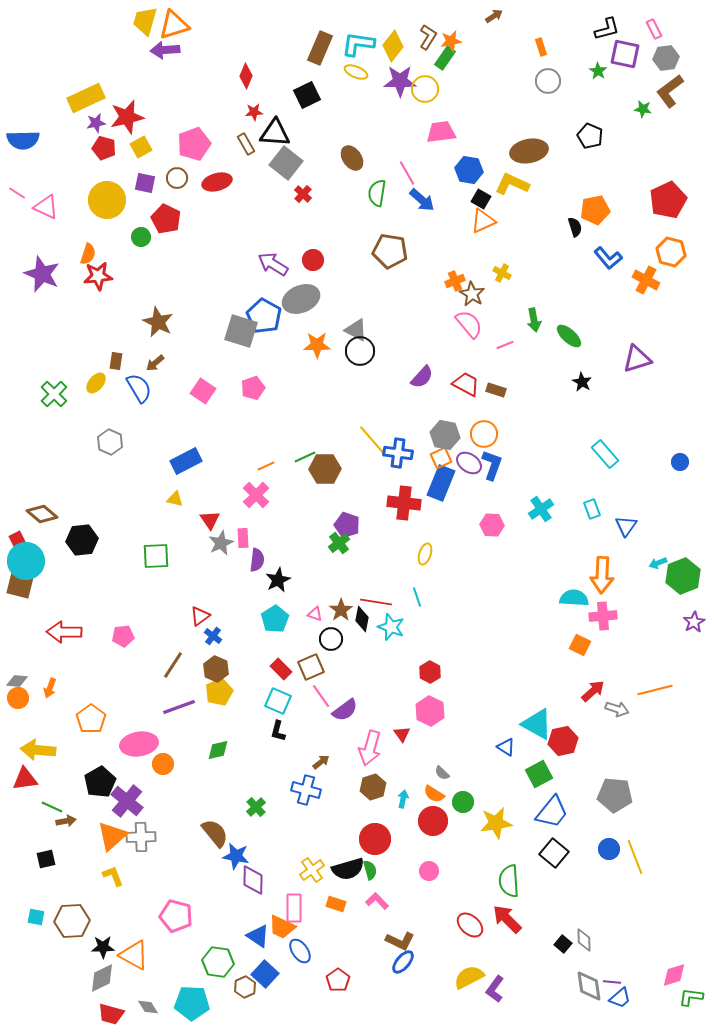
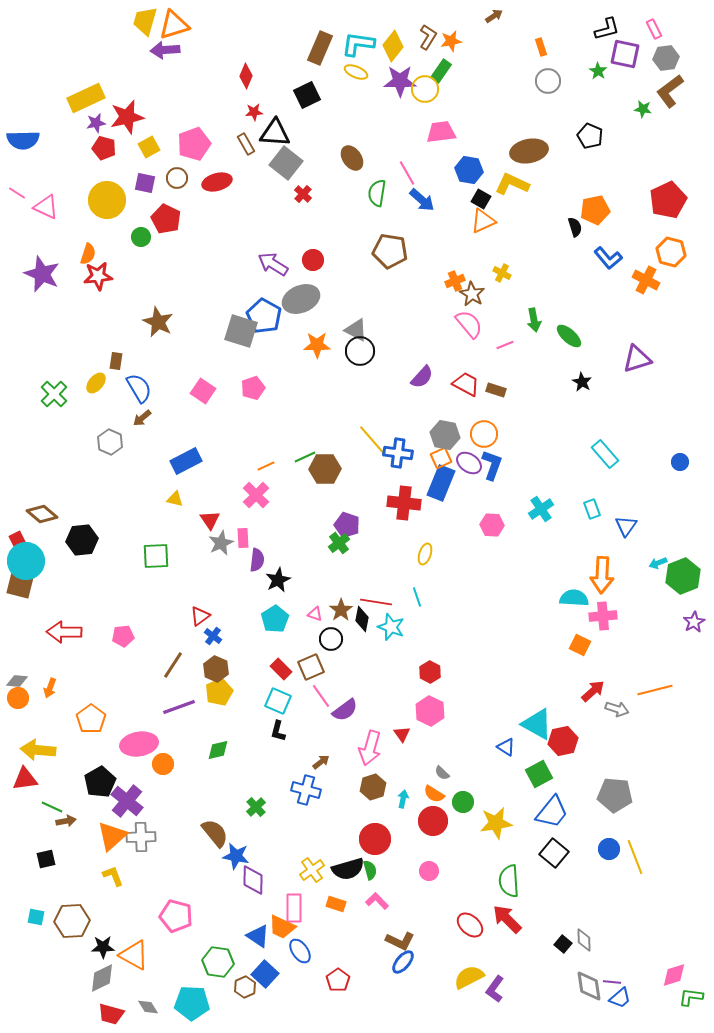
green rectangle at (445, 58): moved 4 px left, 13 px down
yellow square at (141, 147): moved 8 px right
brown arrow at (155, 363): moved 13 px left, 55 px down
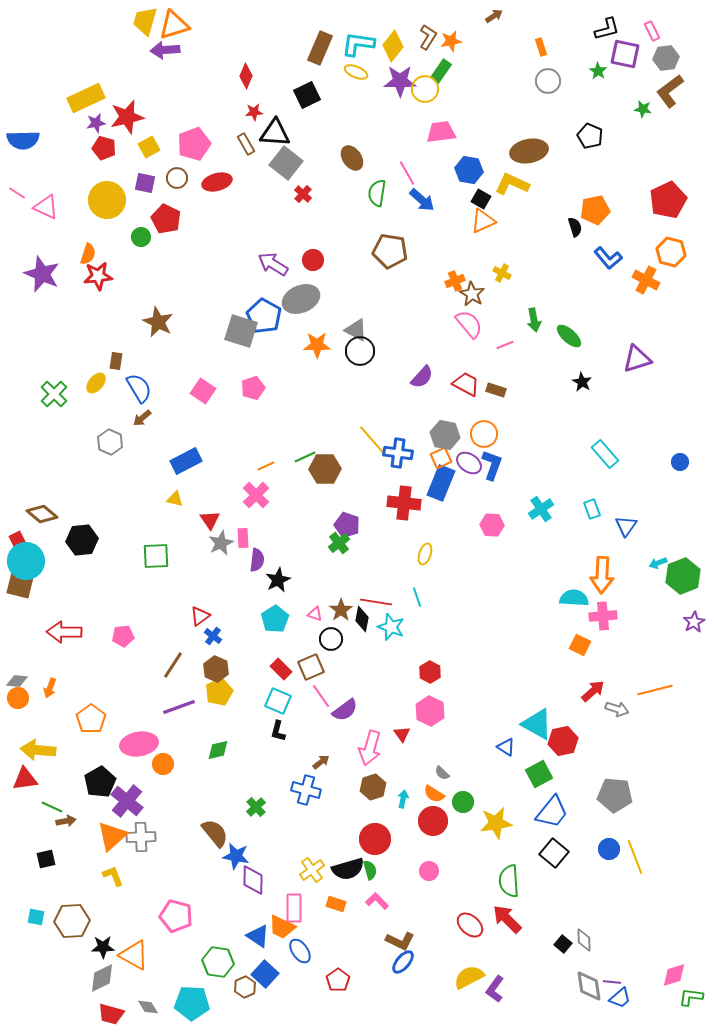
pink rectangle at (654, 29): moved 2 px left, 2 px down
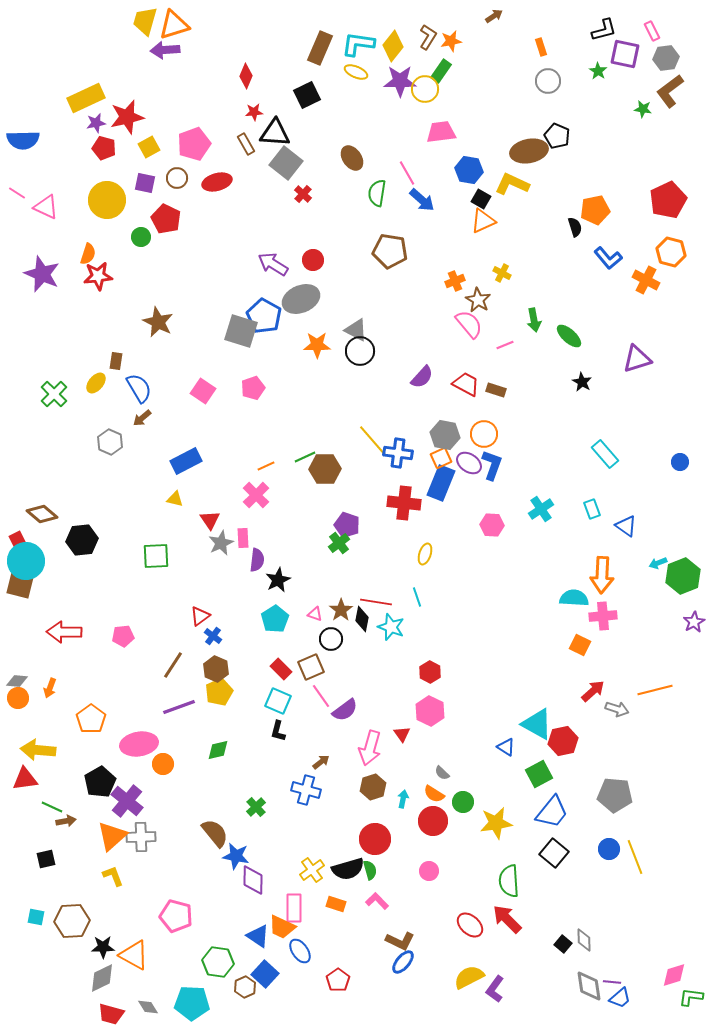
black L-shape at (607, 29): moved 3 px left, 1 px down
black pentagon at (590, 136): moved 33 px left
brown star at (472, 294): moved 6 px right, 6 px down
blue triangle at (626, 526): rotated 30 degrees counterclockwise
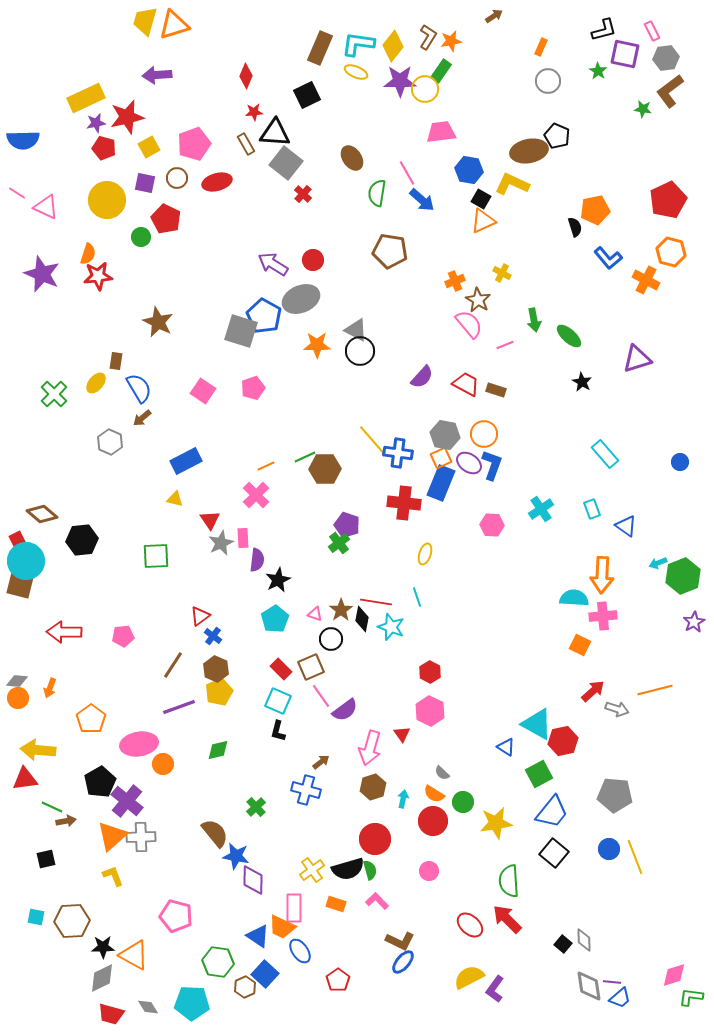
orange rectangle at (541, 47): rotated 42 degrees clockwise
purple arrow at (165, 50): moved 8 px left, 25 px down
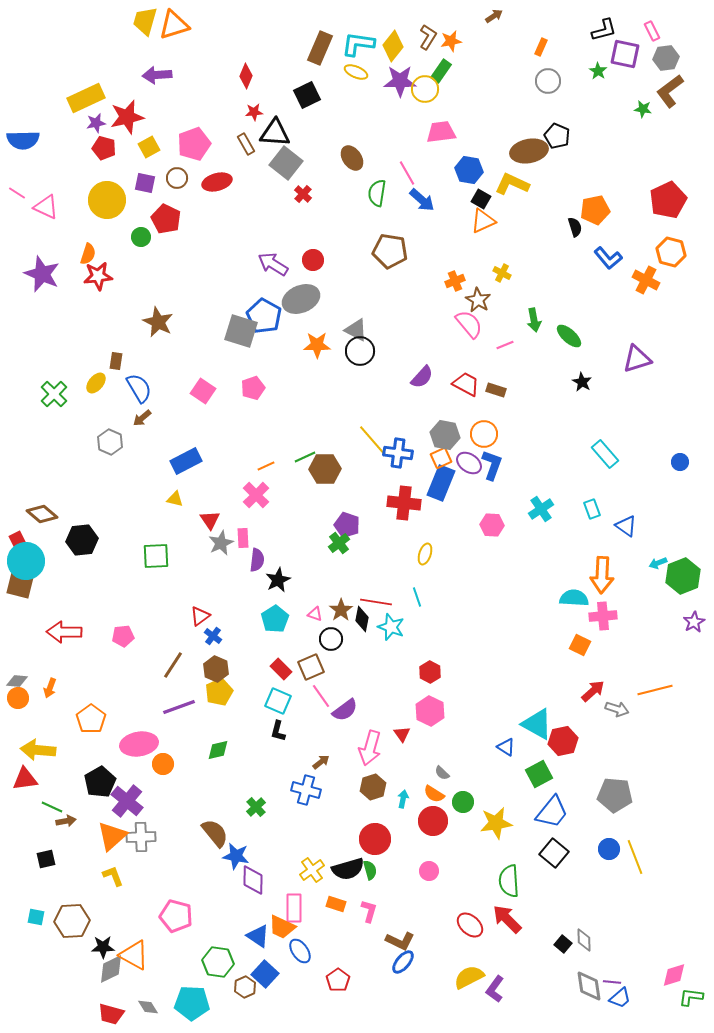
pink L-shape at (377, 901): moved 8 px left, 10 px down; rotated 60 degrees clockwise
gray diamond at (102, 978): moved 9 px right, 9 px up
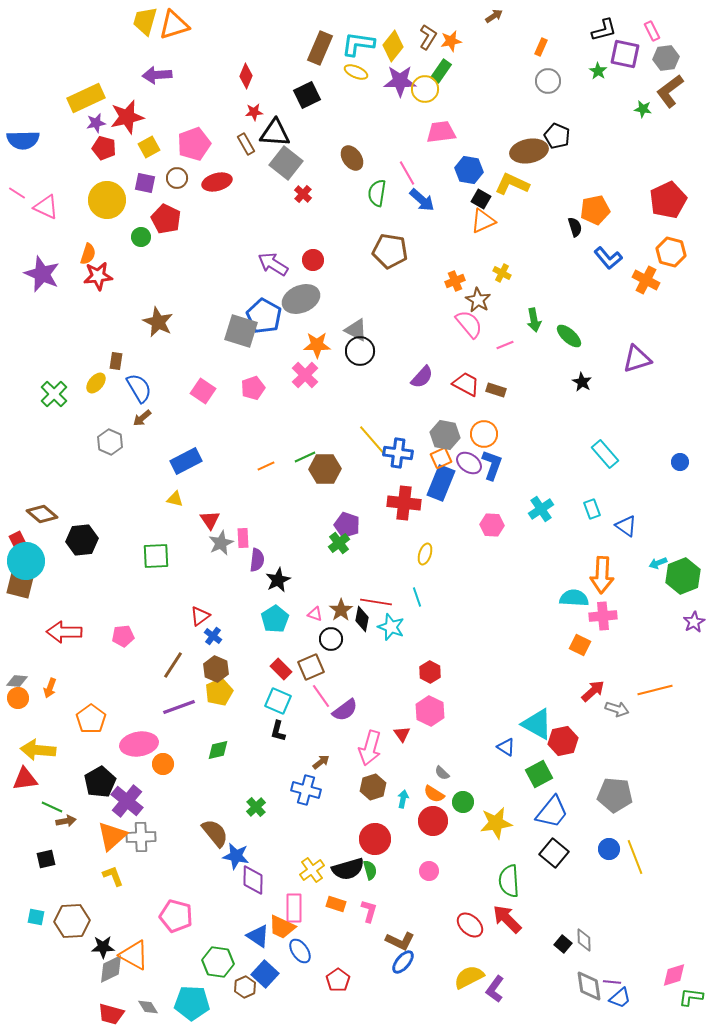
pink cross at (256, 495): moved 49 px right, 120 px up
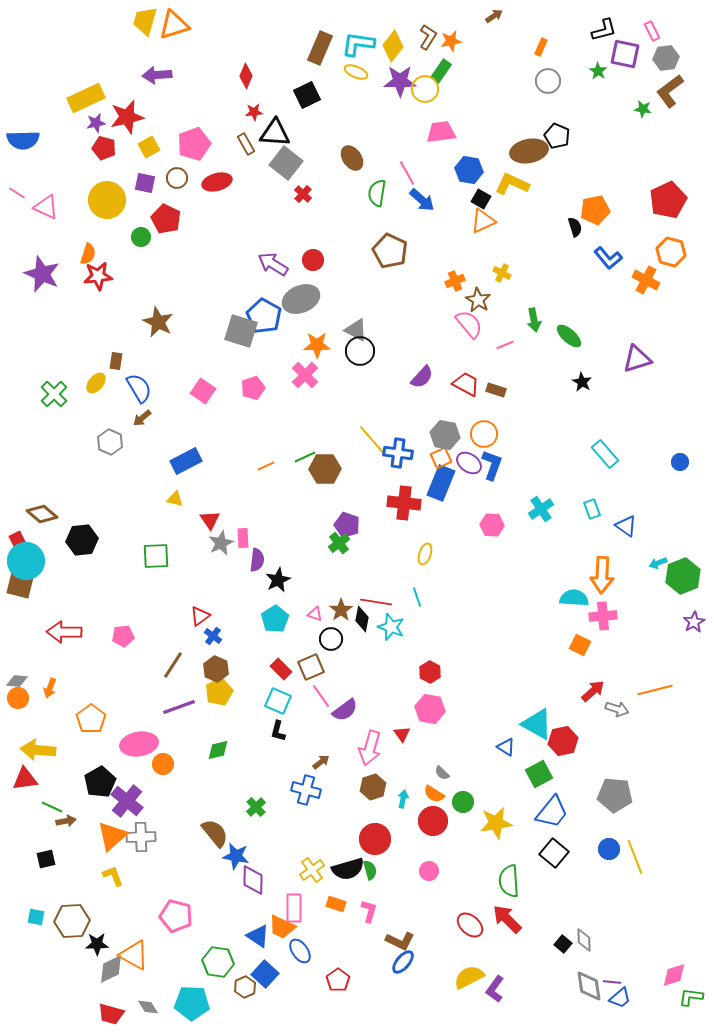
brown pentagon at (390, 251): rotated 16 degrees clockwise
pink hexagon at (430, 711): moved 2 px up; rotated 16 degrees counterclockwise
black star at (103, 947): moved 6 px left, 3 px up
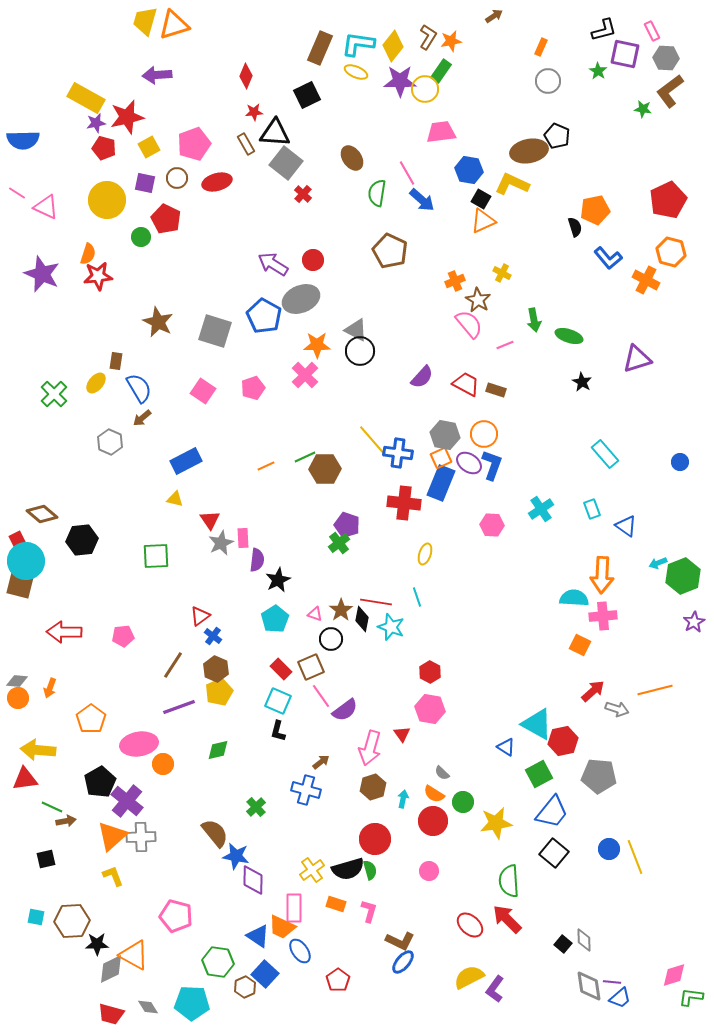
gray hexagon at (666, 58): rotated 10 degrees clockwise
yellow rectangle at (86, 98): rotated 54 degrees clockwise
gray square at (241, 331): moved 26 px left
green ellipse at (569, 336): rotated 24 degrees counterclockwise
gray pentagon at (615, 795): moved 16 px left, 19 px up
